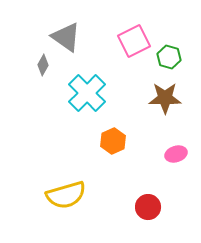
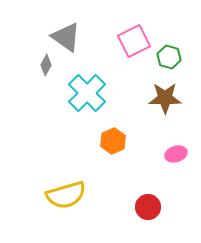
gray diamond: moved 3 px right
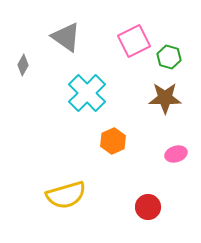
gray diamond: moved 23 px left
